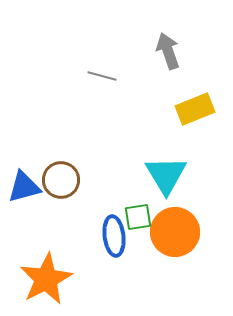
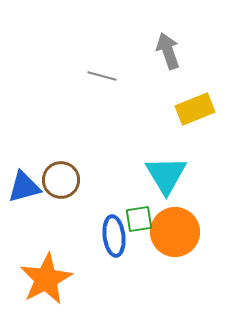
green square: moved 1 px right, 2 px down
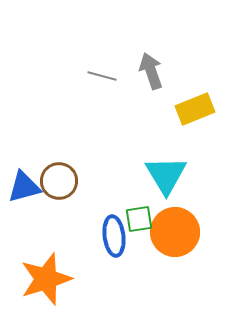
gray arrow: moved 17 px left, 20 px down
brown circle: moved 2 px left, 1 px down
orange star: rotated 10 degrees clockwise
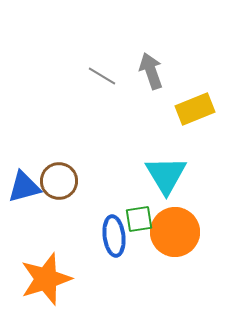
gray line: rotated 16 degrees clockwise
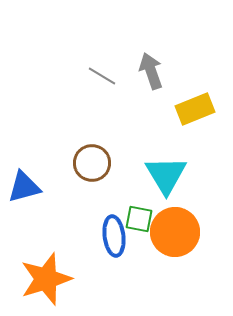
brown circle: moved 33 px right, 18 px up
green square: rotated 20 degrees clockwise
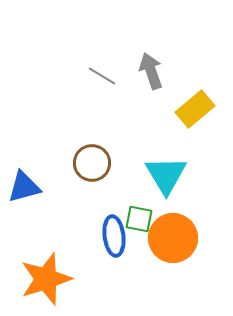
yellow rectangle: rotated 18 degrees counterclockwise
orange circle: moved 2 px left, 6 px down
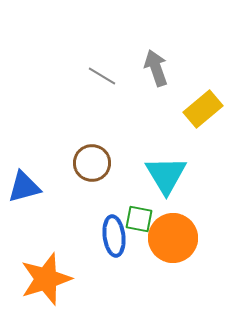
gray arrow: moved 5 px right, 3 px up
yellow rectangle: moved 8 px right
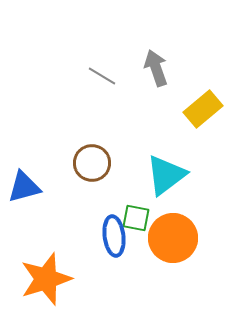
cyan triangle: rotated 24 degrees clockwise
green square: moved 3 px left, 1 px up
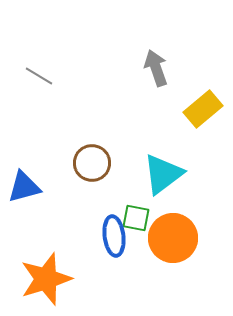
gray line: moved 63 px left
cyan triangle: moved 3 px left, 1 px up
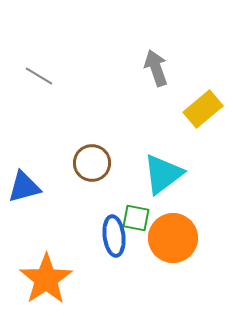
orange star: rotated 16 degrees counterclockwise
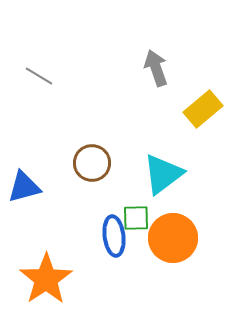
green square: rotated 12 degrees counterclockwise
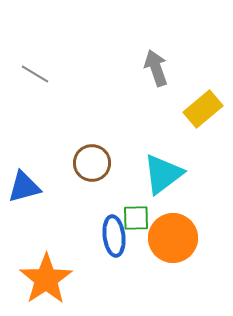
gray line: moved 4 px left, 2 px up
